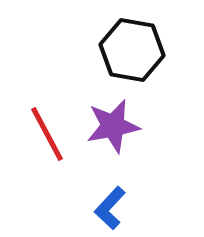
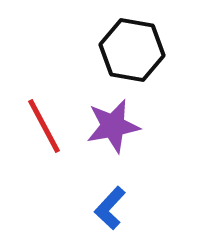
red line: moved 3 px left, 8 px up
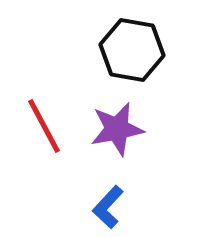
purple star: moved 4 px right, 3 px down
blue L-shape: moved 2 px left, 1 px up
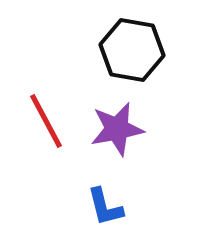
red line: moved 2 px right, 5 px up
blue L-shape: moved 3 px left; rotated 57 degrees counterclockwise
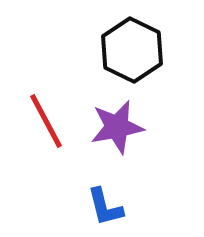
black hexagon: rotated 16 degrees clockwise
purple star: moved 2 px up
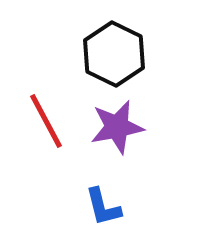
black hexagon: moved 18 px left, 4 px down
blue L-shape: moved 2 px left
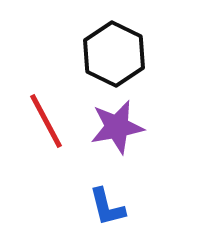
blue L-shape: moved 4 px right
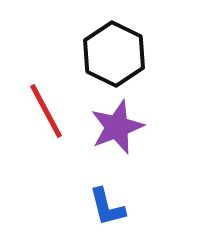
red line: moved 10 px up
purple star: rotated 10 degrees counterclockwise
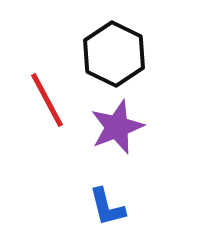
red line: moved 1 px right, 11 px up
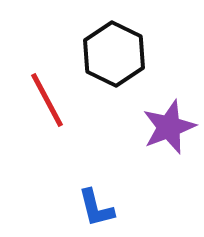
purple star: moved 52 px right
blue L-shape: moved 11 px left, 1 px down
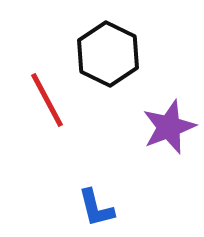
black hexagon: moved 6 px left
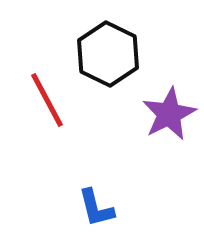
purple star: moved 13 px up; rotated 6 degrees counterclockwise
